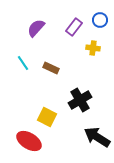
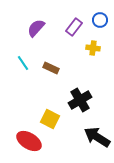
yellow square: moved 3 px right, 2 px down
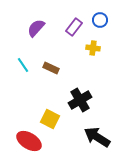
cyan line: moved 2 px down
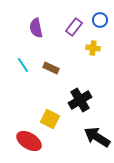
purple semicircle: rotated 54 degrees counterclockwise
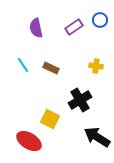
purple rectangle: rotated 18 degrees clockwise
yellow cross: moved 3 px right, 18 px down
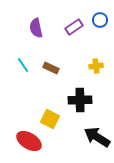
yellow cross: rotated 16 degrees counterclockwise
black cross: rotated 30 degrees clockwise
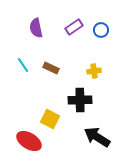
blue circle: moved 1 px right, 10 px down
yellow cross: moved 2 px left, 5 px down
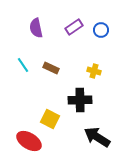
yellow cross: rotated 24 degrees clockwise
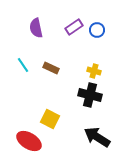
blue circle: moved 4 px left
black cross: moved 10 px right, 5 px up; rotated 15 degrees clockwise
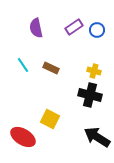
red ellipse: moved 6 px left, 4 px up
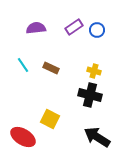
purple semicircle: rotated 96 degrees clockwise
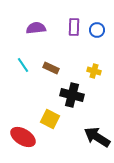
purple rectangle: rotated 54 degrees counterclockwise
black cross: moved 18 px left
